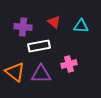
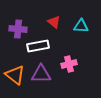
purple cross: moved 5 px left, 2 px down
white rectangle: moved 1 px left
orange triangle: moved 3 px down
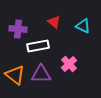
cyan triangle: moved 2 px right; rotated 21 degrees clockwise
pink cross: rotated 28 degrees counterclockwise
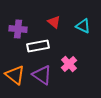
purple triangle: moved 1 px right, 1 px down; rotated 35 degrees clockwise
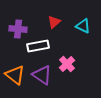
red triangle: rotated 40 degrees clockwise
pink cross: moved 2 px left
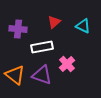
white rectangle: moved 4 px right, 1 px down
purple triangle: rotated 15 degrees counterclockwise
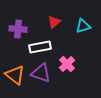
cyan triangle: rotated 42 degrees counterclockwise
white rectangle: moved 2 px left
purple triangle: moved 1 px left, 2 px up
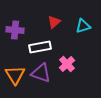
purple cross: moved 3 px left, 1 px down
orange triangle: rotated 20 degrees clockwise
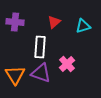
purple cross: moved 8 px up
white rectangle: rotated 75 degrees counterclockwise
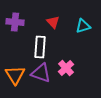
red triangle: moved 1 px left; rotated 32 degrees counterclockwise
pink cross: moved 1 px left, 4 px down
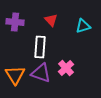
red triangle: moved 2 px left, 2 px up
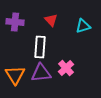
purple triangle: rotated 25 degrees counterclockwise
